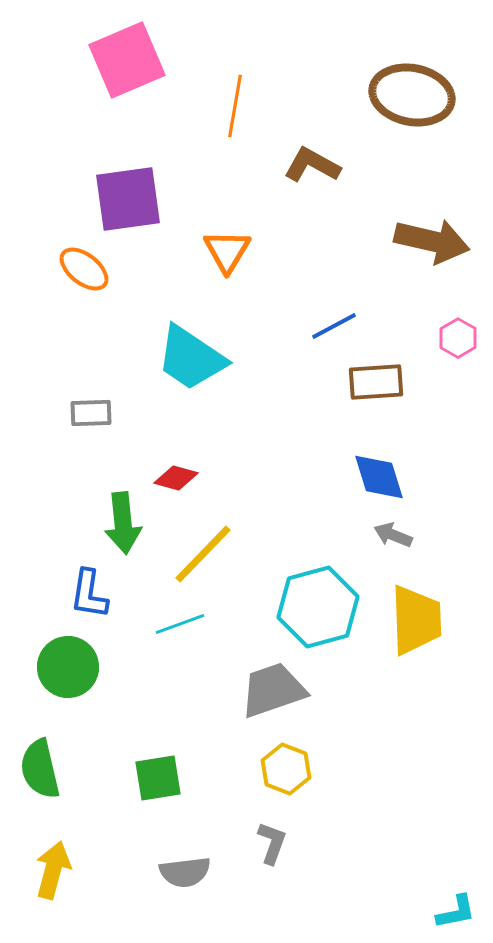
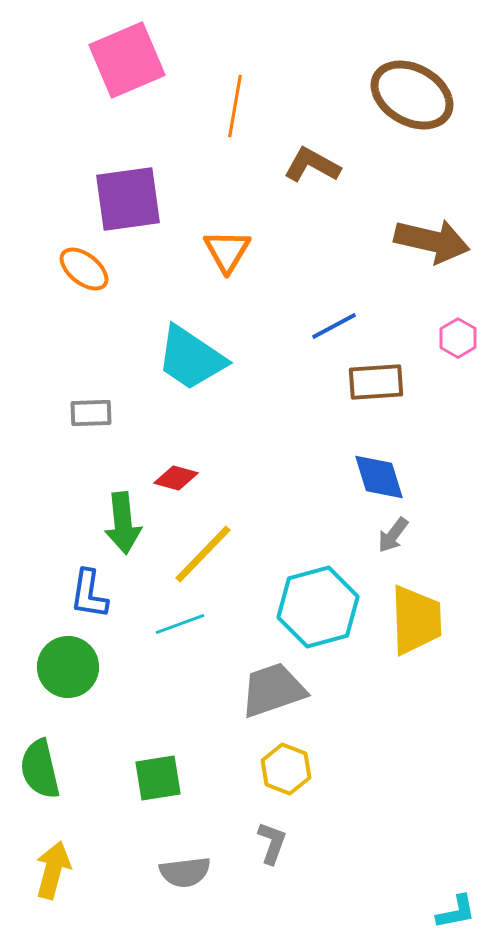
brown ellipse: rotated 18 degrees clockwise
gray arrow: rotated 75 degrees counterclockwise
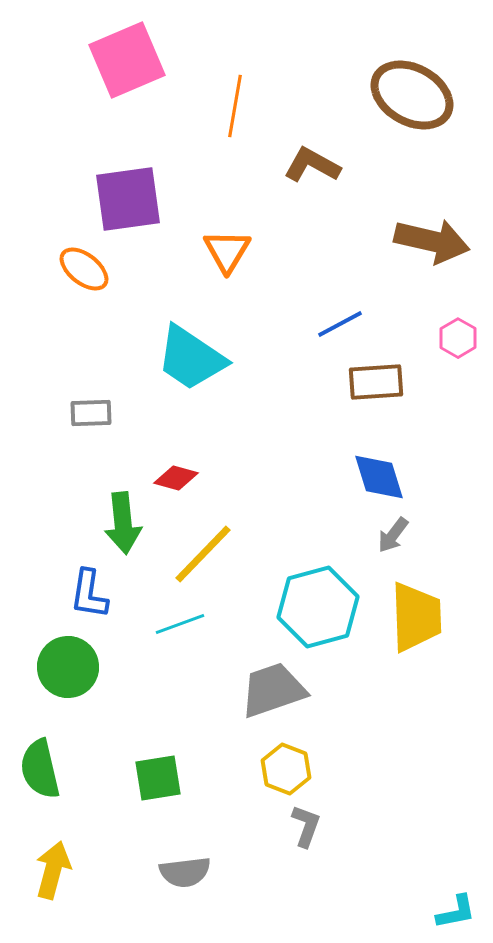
blue line: moved 6 px right, 2 px up
yellow trapezoid: moved 3 px up
gray L-shape: moved 34 px right, 17 px up
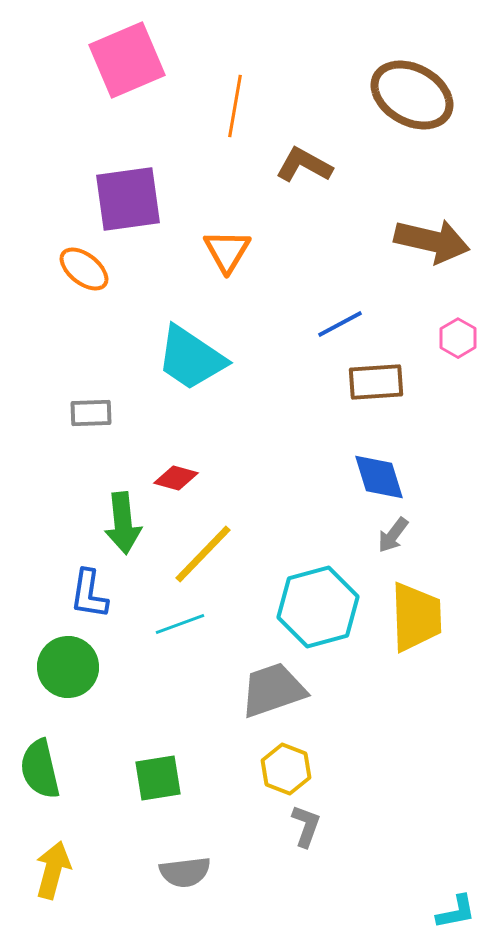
brown L-shape: moved 8 px left
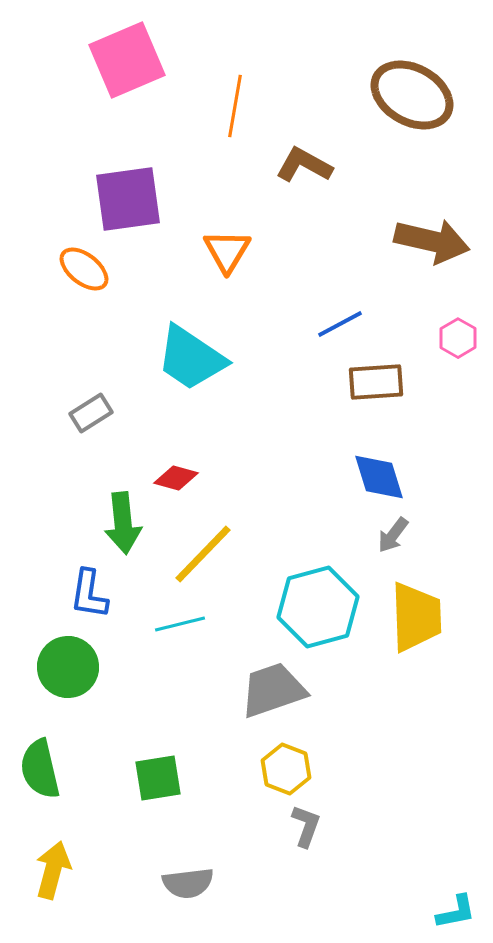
gray rectangle: rotated 30 degrees counterclockwise
cyan line: rotated 6 degrees clockwise
gray semicircle: moved 3 px right, 11 px down
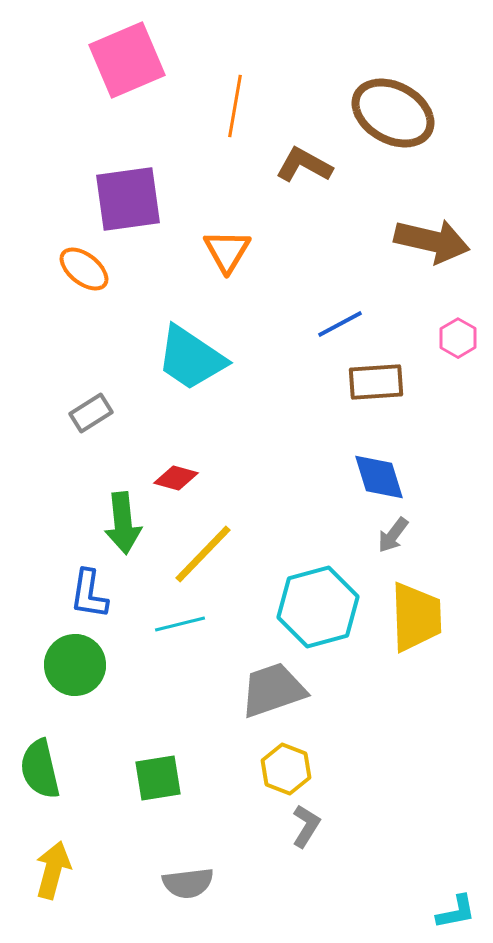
brown ellipse: moved 19 px left, 18 px down
green circle: moved 7 px right, 2 px up
gray L-shape: rotated 12 degrees clockwise
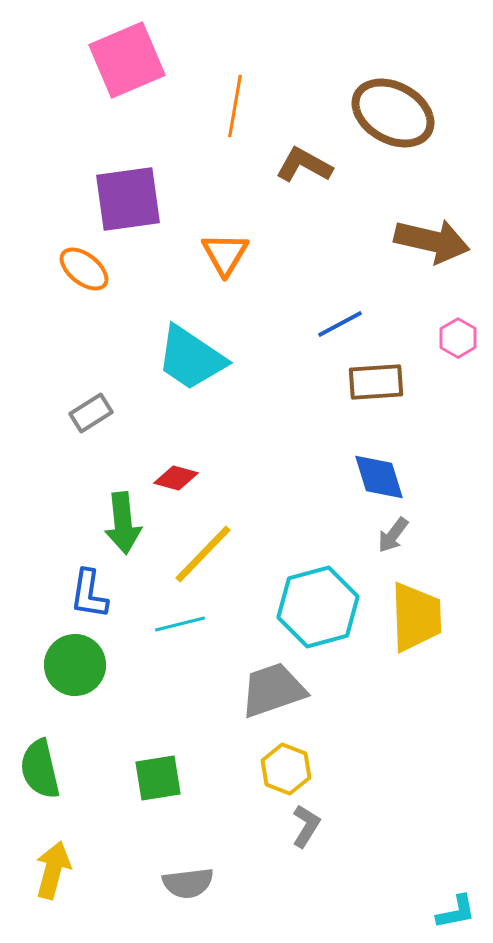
orange triangle: moved 2 px left, 3 px down
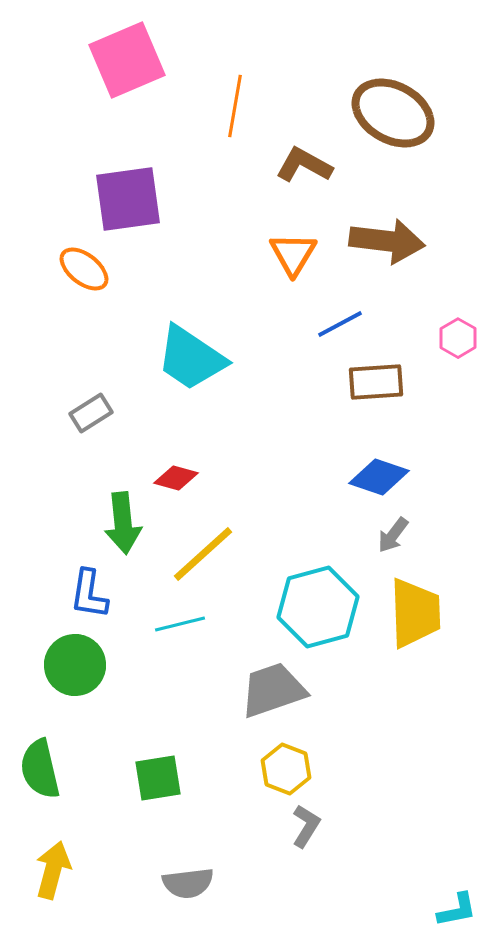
brown arrow: moved 45 px left; rotated 6 degrees counterclockwise
orange triangle: moved 68 px right
blue diamond: rotated 54 degrees counterclockwise
yellow line: rotated 4 degrees clockwise
yellow trapezoid: moved 1 px left, 4 px up
cyan L-shape: moved 1 px right, 2 px up
